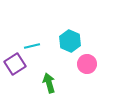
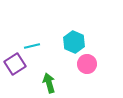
cyan hexagon: moved 4 px right, 1 px down
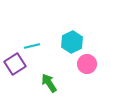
cyan hexagon: moved 2 px left; rotated 10 degrees clockwise
green arrow: rotated 18 degrees counterclockwise
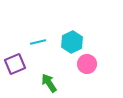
cyan line: moved 6 px right, 4 px up
purple square: rotated 10 degrees clockwise
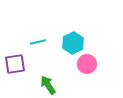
cyan hexagon: moved 1 px right, 1 px down
purple square: rotated 15 degrees clockwise
green arrow: moved 1 px left, 2 px down
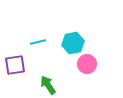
cyan hexagon: rotated 15 degrees clockwise
purple square: moved 1 px down
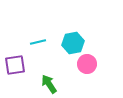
green arrow: moved 1 px right, 1 px up
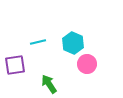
cyan hexagon: rotated 25 degrees counterclockwise
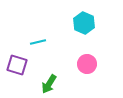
cyan hexagon: moved 11 px right, 20 px up
purple square: moved 2 px right; rotated 25 degrees clockwise
green arrow: rotated 114 degrees counterclockwise
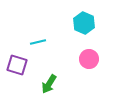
pink circle: moved 2 px right, 5 px up
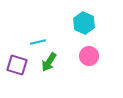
pink circle: moved 3 px up
green arrow: moved 22 px up
